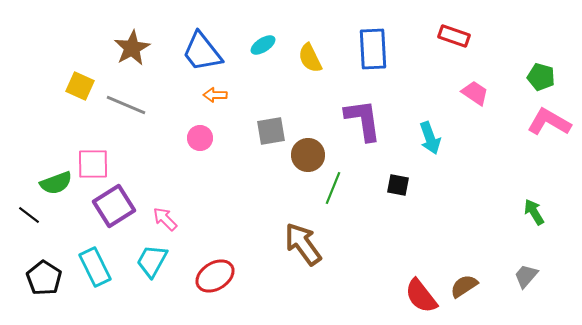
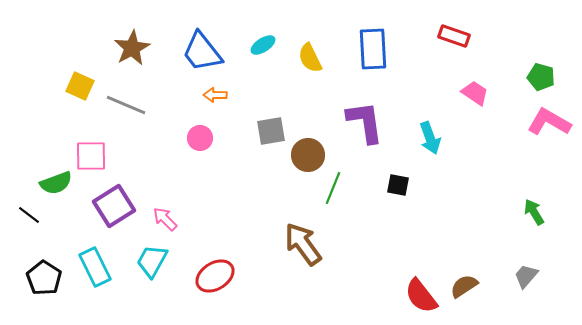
purple L-shape: moved 2 px right, 2 px down
pink square: moved 2 px left, 8 px up
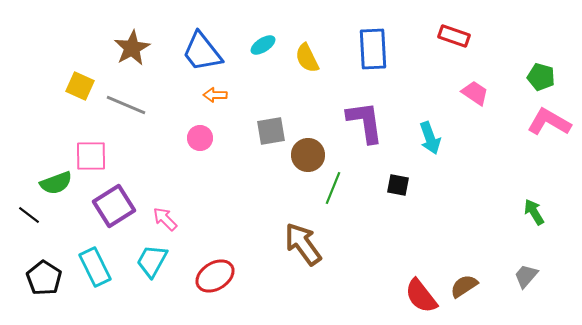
yellow semicircle: moved 3 px left
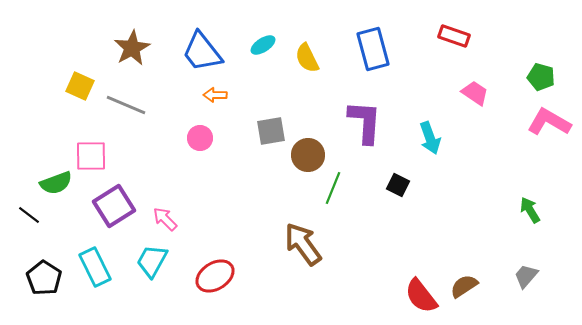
blue rectangle: rotated 12 degrees counterclockwise
purple L-shape: rotated 12 degrees clockwise
black square: rotated 15 degrees clockwise
green arrow: moved 4 px left, 2 px up
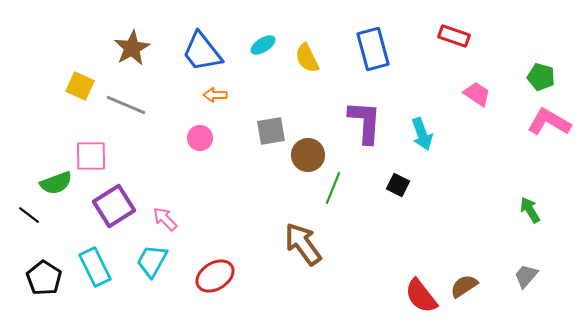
pink trapezoid: moved 2 px right, 1 px down
cyan arrow: moved 8 px left, 4 px up
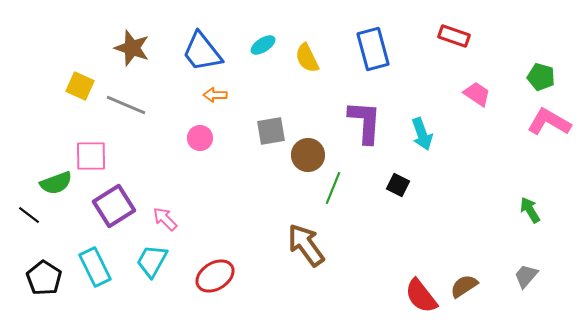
brown star: rotated 24 degrees counterclockwise
brown arrow: moved 3 px right, 1 px down
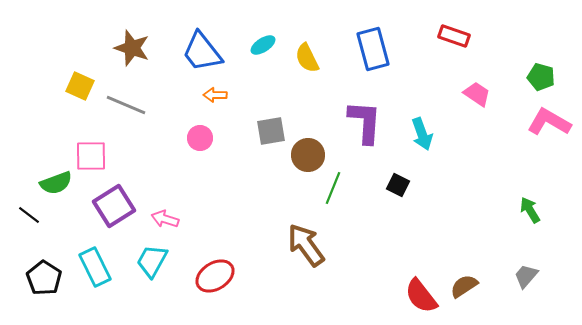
pink arrow: rotated 28 degrees counterclockwise
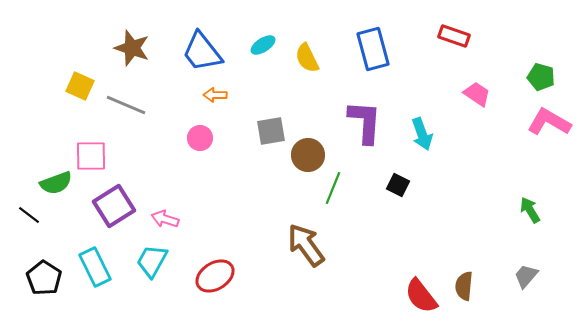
brown semicircle: rotated 52 degrees counterclockwise
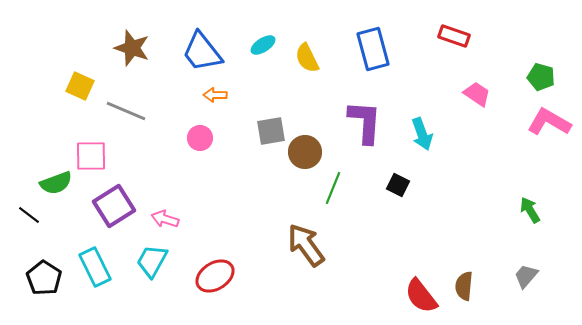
gray line: moved 6 px down
brown circle: moved 3 px left, 3 px up
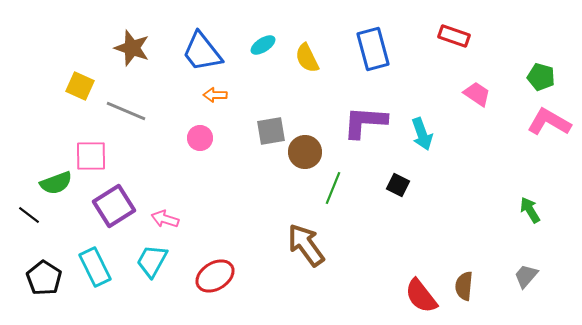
purple L-shape: rotated 90 degrees counterclockwise
